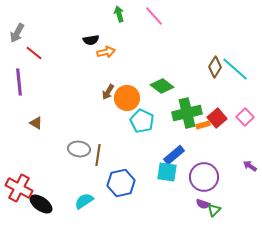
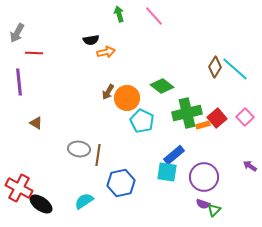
red line: rotated 36 degrees counterclockwise
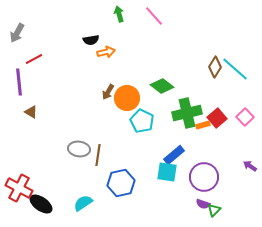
red line: moved 6 px down; rotated 30 degrees counterclockwise
brown triangle: moved 5 px left, 11 px up
cyan semicircle: moved 1 px left, 2 px down
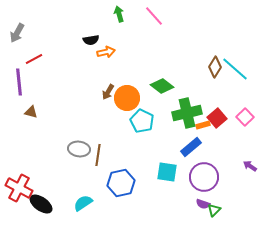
brown triangle: rotated 16 degrees counterclockwise
blue rectangle: moved 17 px right, 8 px up
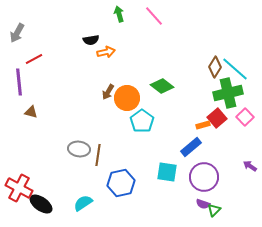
green cross: moved 41 px right, 20 px up
cyan pentagon: rotated 10 degrees clockwise
